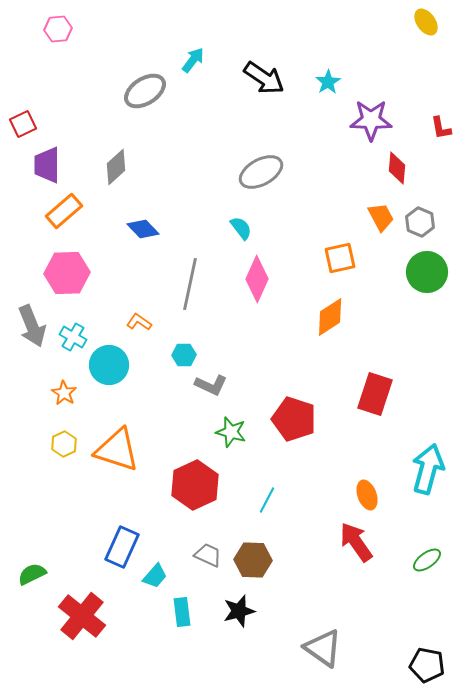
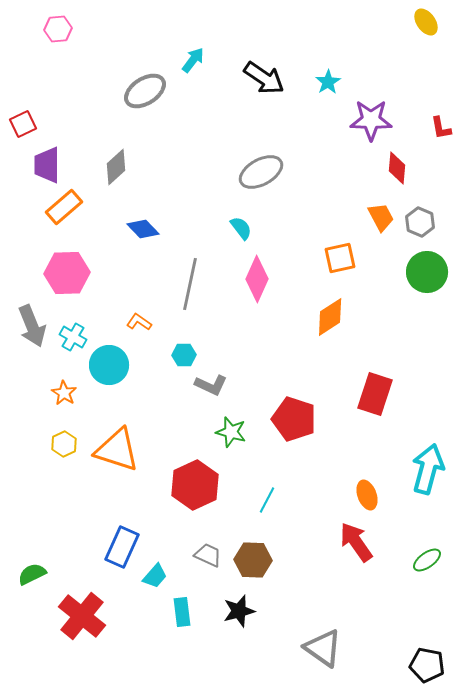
orange rectangle at (64, 211): moved 4 px up
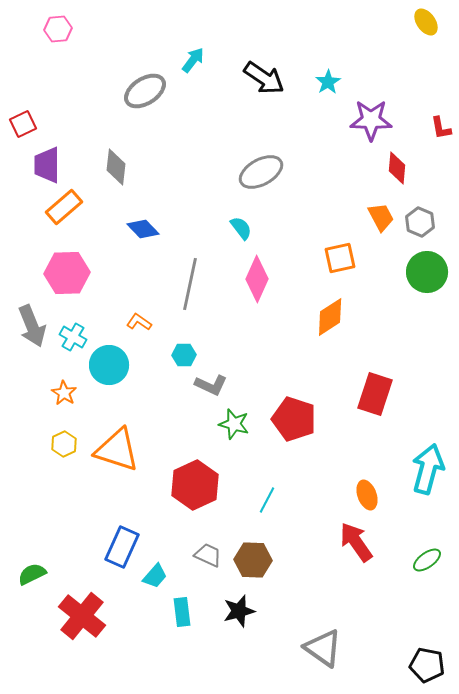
gray diamond at (116, 167): rotated 42 degrees counterclockwise
green star at (231, 432): moved 3 px right, 8 px up
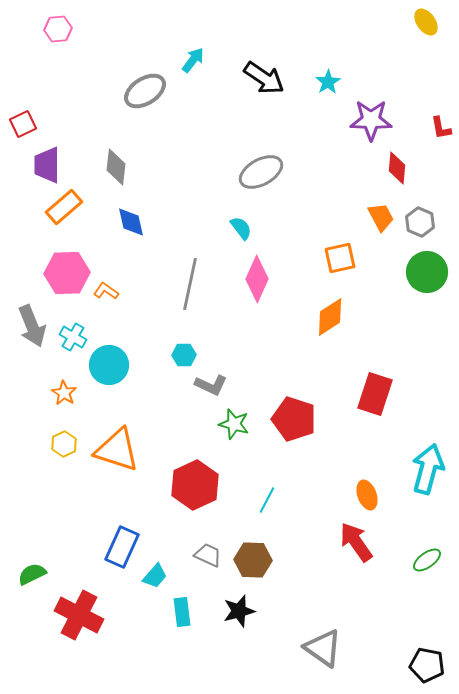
blue diamond at (143, 229): moved 12 px left, 7 px up; rotated 32 degrees clockwise
orange L-shape at (139, 322): moved 33 px left, 31 px up
red cross at (82, 616): moved 3 px left, 1 px up; rotated 12 degrees counterclockwise
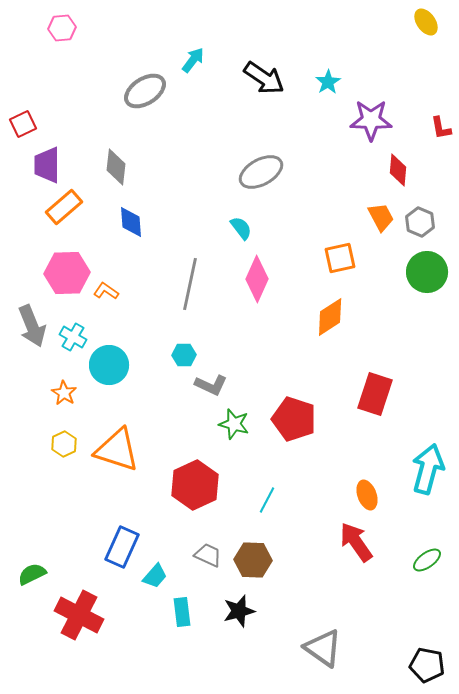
pink hexagon at (58, 29): moved 4 px right, 1 px up
red diamond at (397, 168): moved 1 px right, 2 px down
blue diamond at (131, 222): rotated 8 degrees clockwise
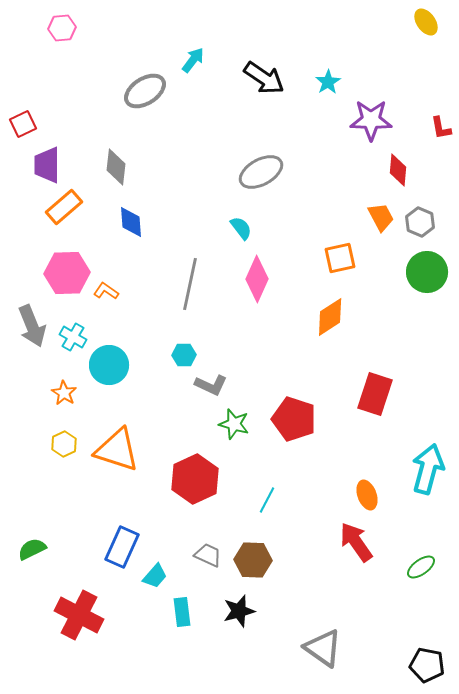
red hexagon at (195, 485): moved 6 px up
green ellipse at (427, 560): moved 6 px left, 7 px down
green semicircle at (32, 574): moved 25 px up
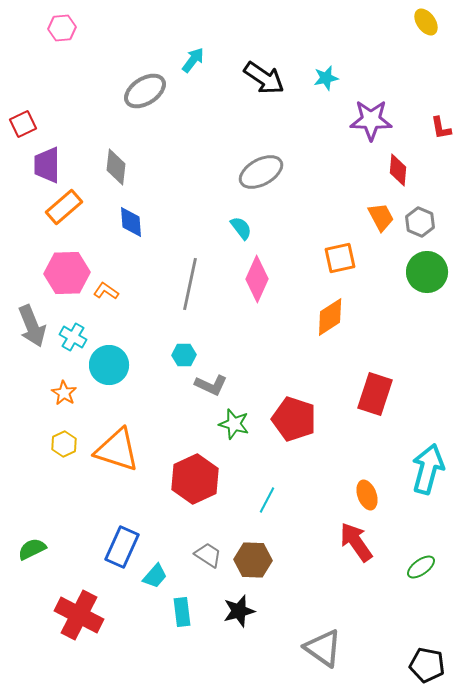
cyan star at (328, 82): moved 2 px left, 4 px up; rotated 20 degrees clockwise
gray trapezoid at (208, 555): rotated 8 degrees clockwise
